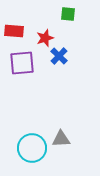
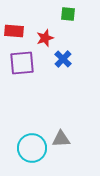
blue cross: moved 4 px right, 3 px down
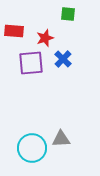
purple square: moved 9 px right
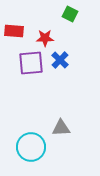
green square: moved 2 px right; rotated 21 degrees clockwise
red star: rotated 18 degrees clockwise
blue cross: moved 3 px left, 1 px down
gray triangle: moved 11 px up
cyan circle: moved 1 px left, 1 px up
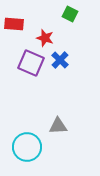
red rectangle: moved 7 px up
red star: rotated 18 degrees clockwise
purple square: rotated 28 degrees clockwise
gray triangle: moved 3 px left, 2 px up
cyan circle: moved 4 px left
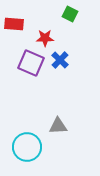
red star: rotated 18 degrees counterclockwise
